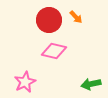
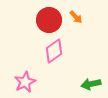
pink diamond: rotated 50 degrees counterclockwise
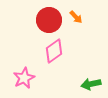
pink star: moved 1 px left, 4 px up
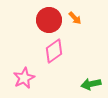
orange arrow: moved 1 px left, 1 px down
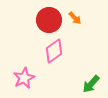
green arrow: rotated 36 degrees counterclockwise
